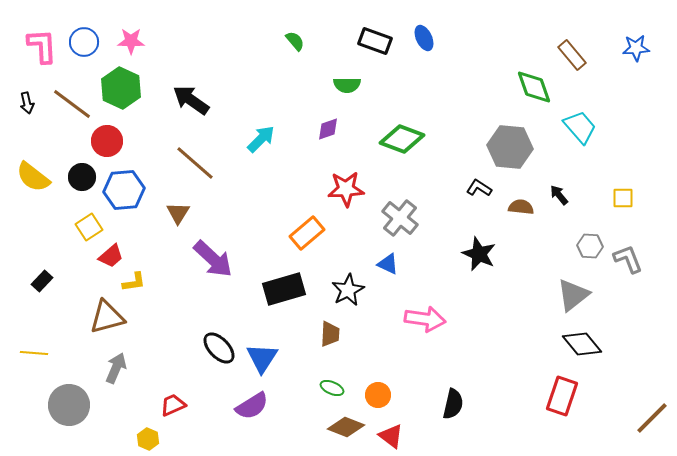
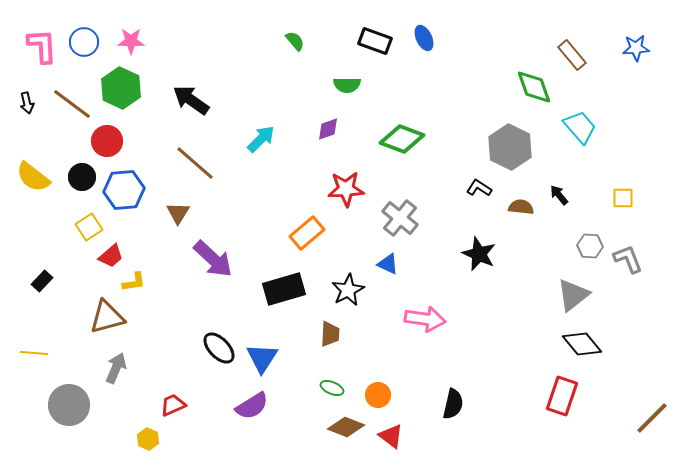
gray hexagon at (510, 147): rotated 21 degrees clockwise
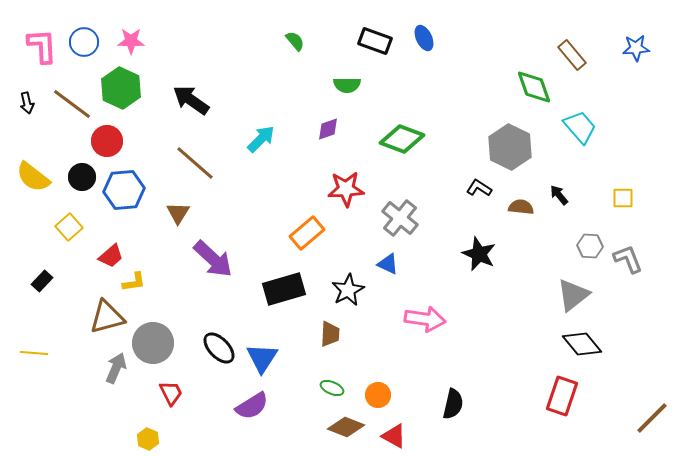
yellow square at (89, 227): moved 20 px left; rotated 8 degrees counterclockwise
gray circle at (69, 405): moved 84 px right, 62 px up
red trapezoid at (173, 405): moved 2 px left, 12 px up; rotated 88 degrees clockwise
red triangle at (391, 436): moved 3 px right; rotated 8 degrees counterclockwise
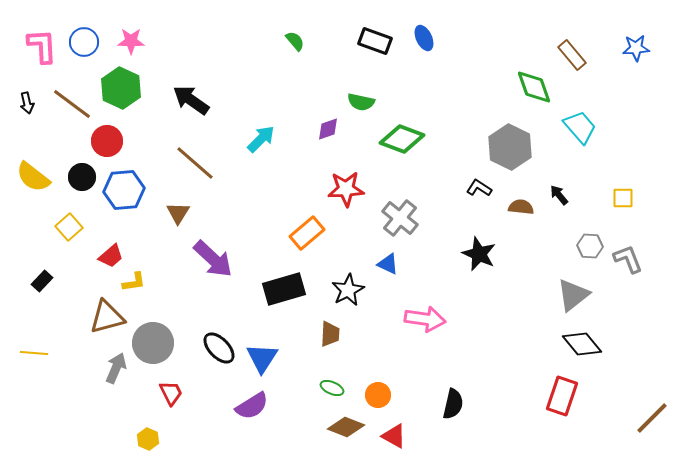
green semicircle at (347, 85): moved 14 px right, 17 px down; rotated 12 degrees clockwise
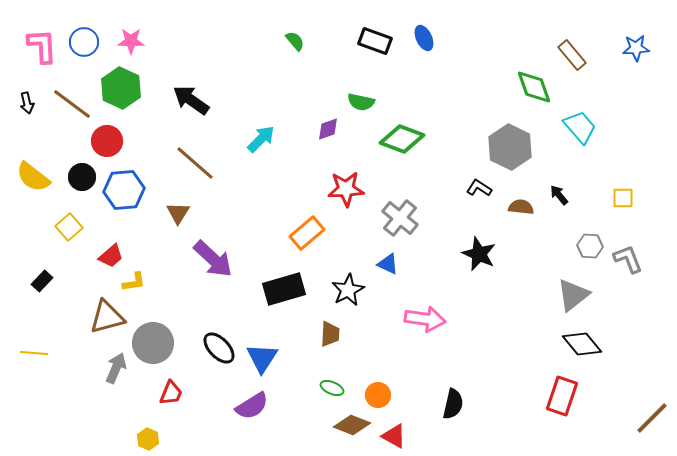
red trapezoid at (171, 393): rotated 48 degrees clockwise
brown diamond at (346, 427): moved 6 px right, 2 px up
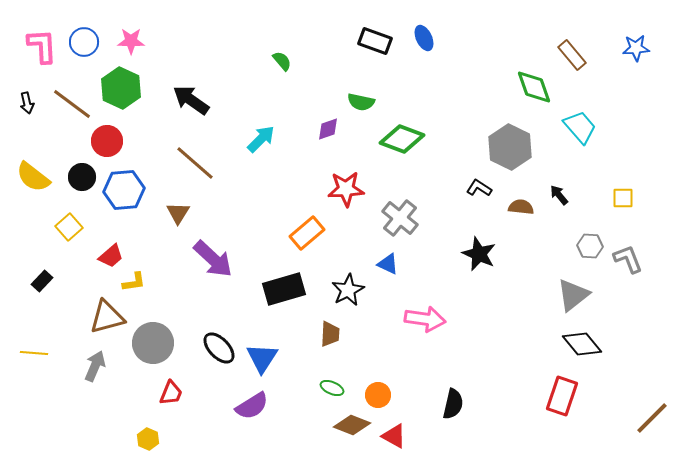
green semicircle at (295, 41): moved 13 px left, 20 px down
gray arrow at (116, 368): moved 21 px left, 2 px up
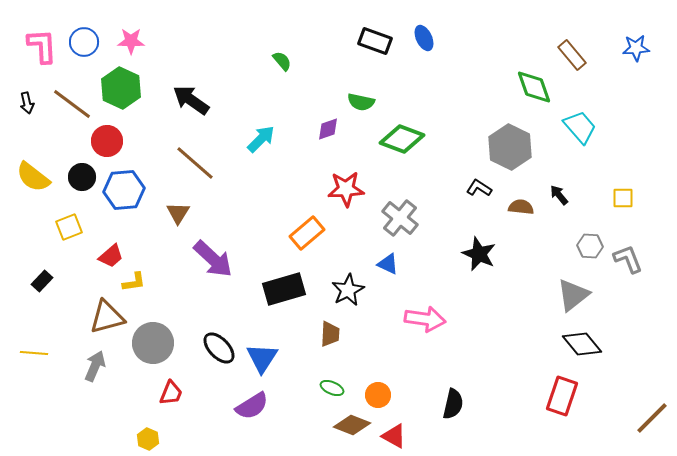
yellow square at (69, 227): rotated 20 degrees clockwise
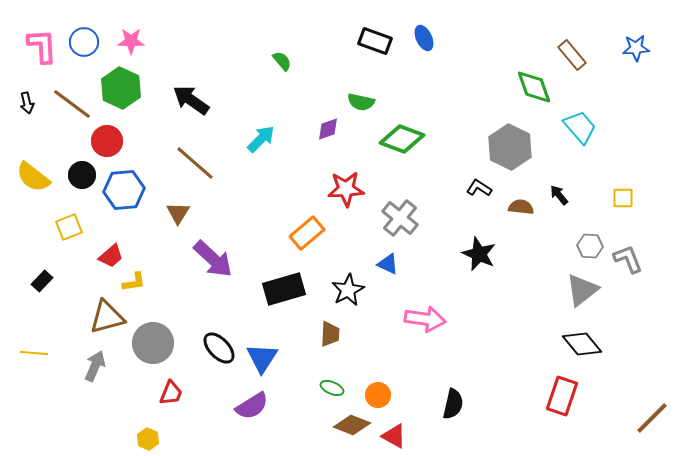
black circle at (82, 177): moved 2 px up
gray triangle at (573, 295): moved 9 px right, 5 px up
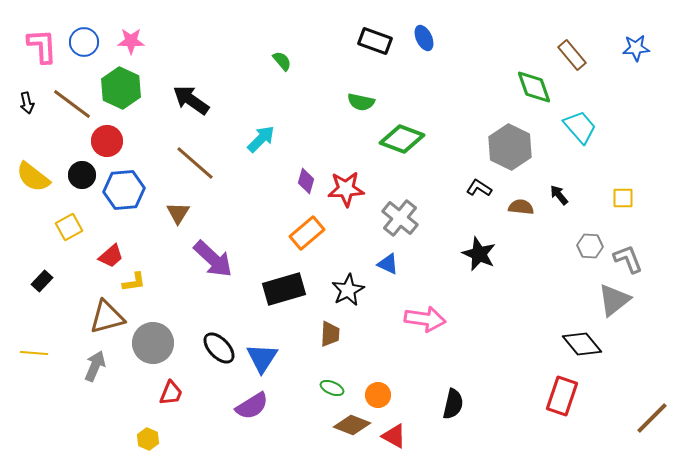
purple diamond at (328, 129): moved 22 px left, 52 px down; rotated 55 degrees counterclockwise
yellow square at (69, 227): rotated 8 degrees counterclockwise
gray triangle at (582, 290): moved 32 px right, 10 px down
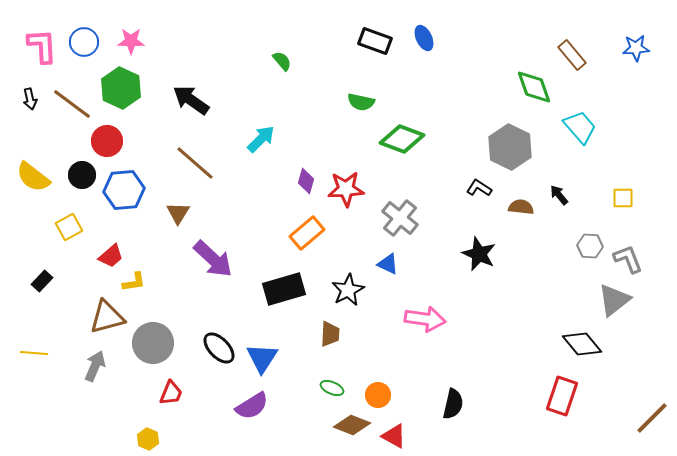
black arrow at (27, 103): moved 3 px right, 4 px up
